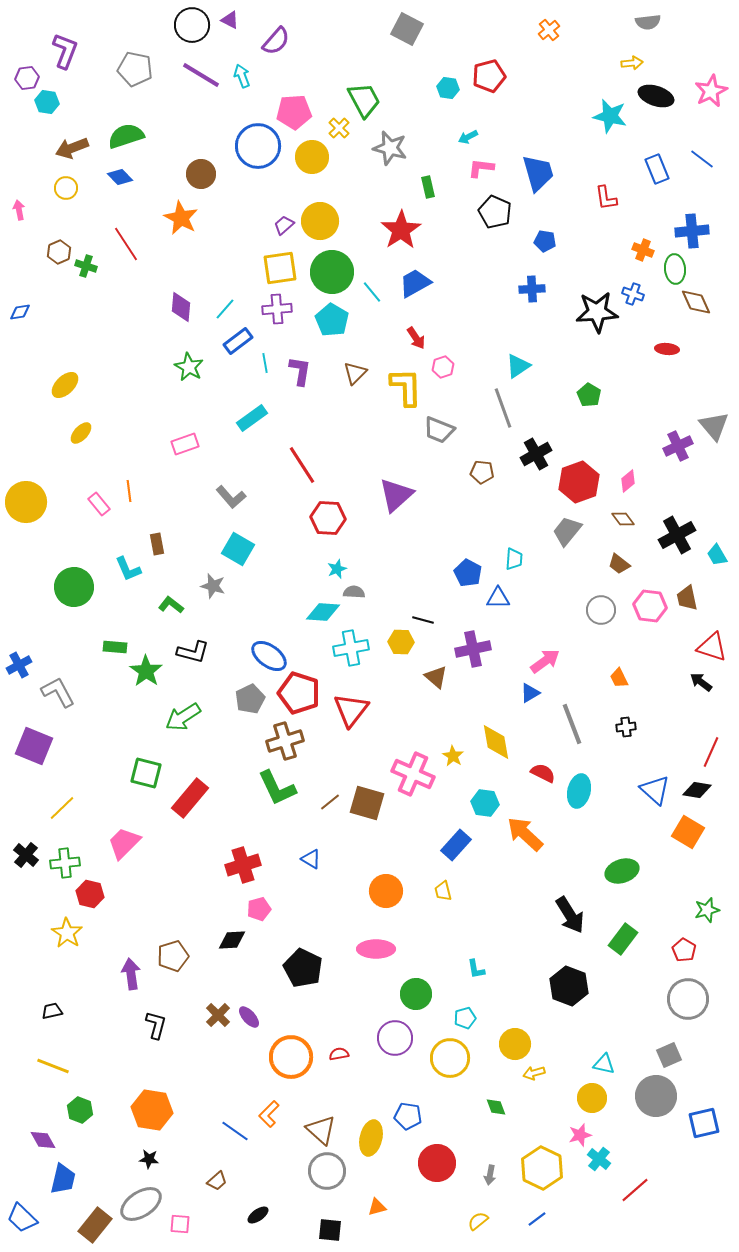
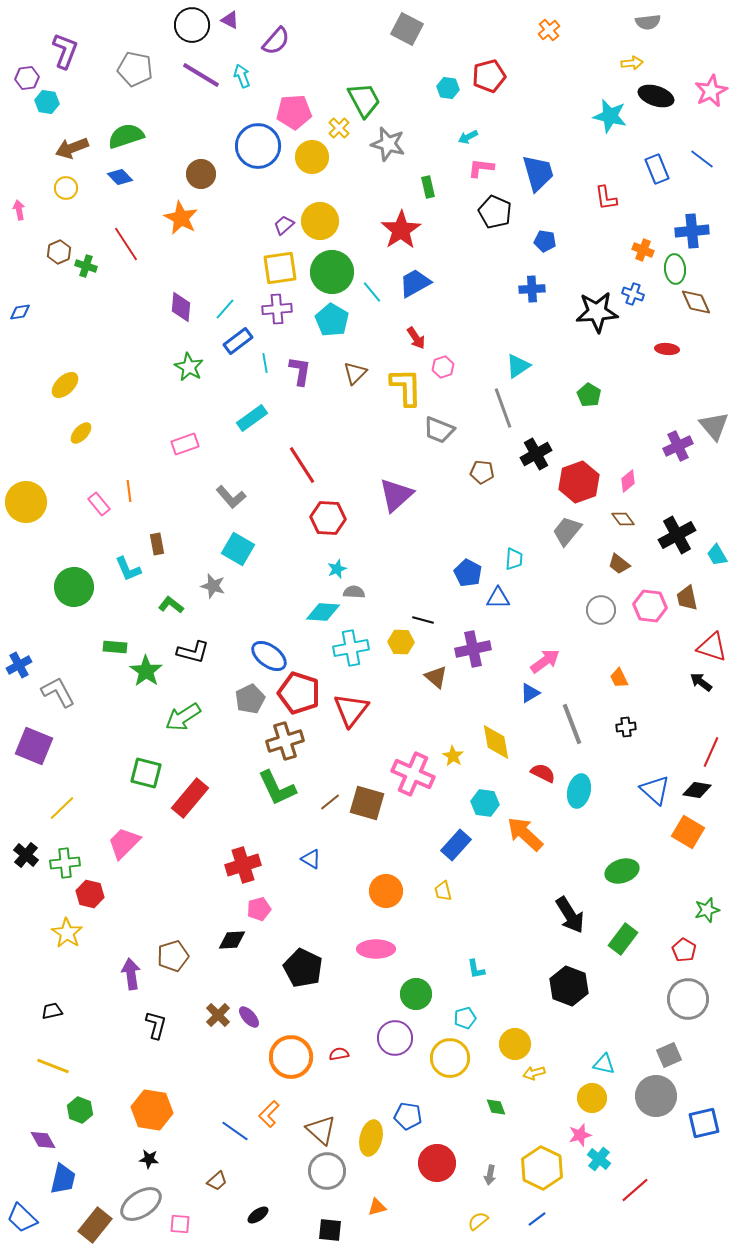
gray star at (390, 148): moved 2 px left, 4 px up
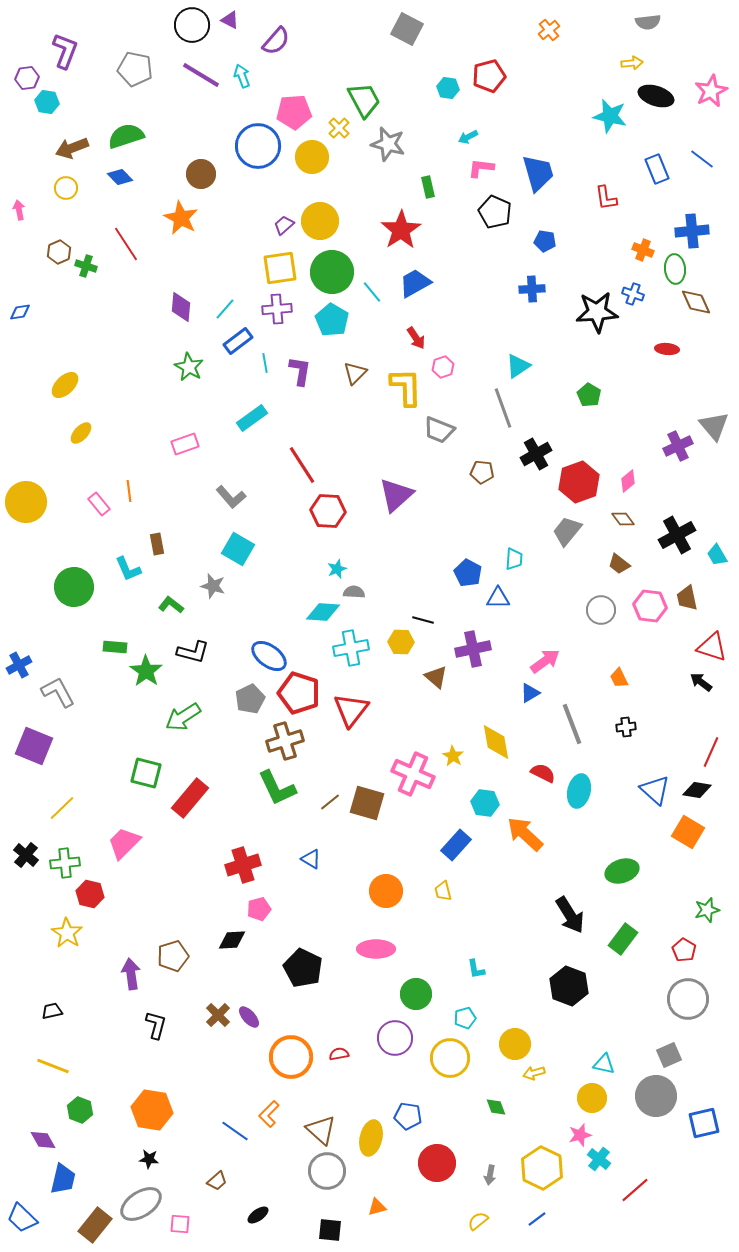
red hexagon at (328, 518): moved 7 px up
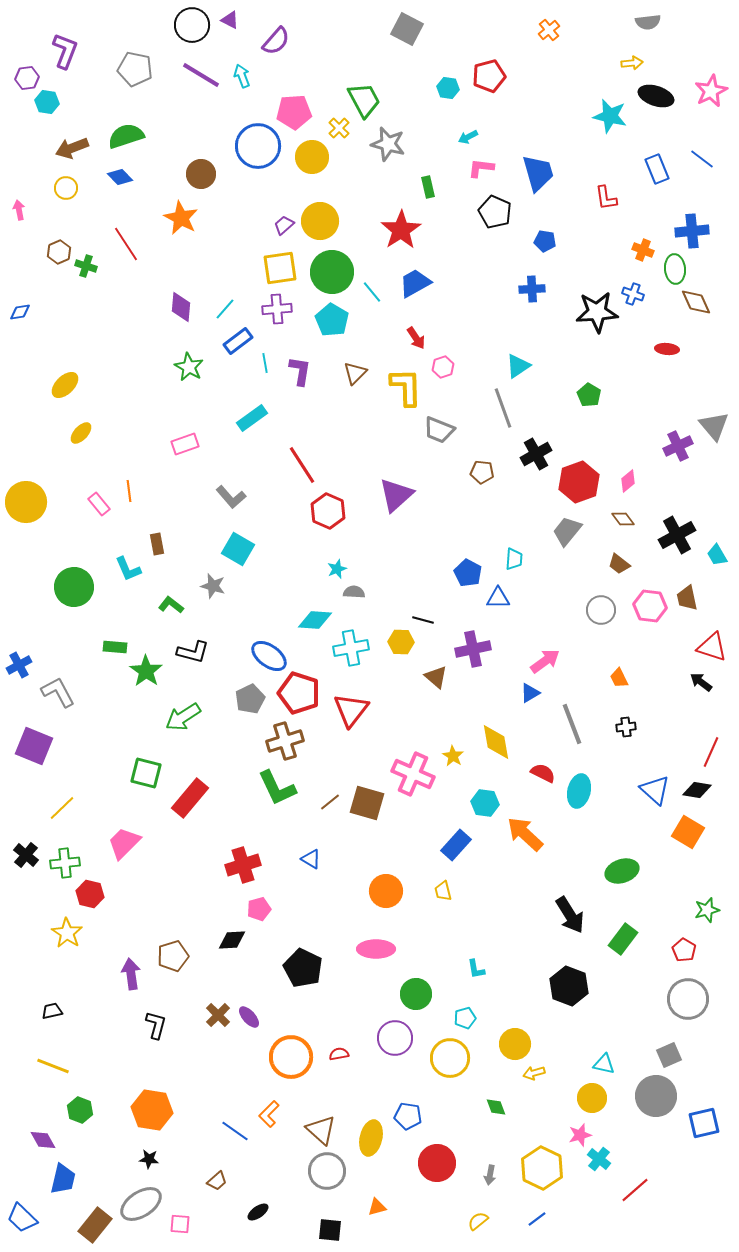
red hexagon at (328, 511): rotated 20 degrees clockwise
cyan diamond at (323, 612): moved 8 px left, 8 px down
black ellipse at (258, 1215): moved 3 px up
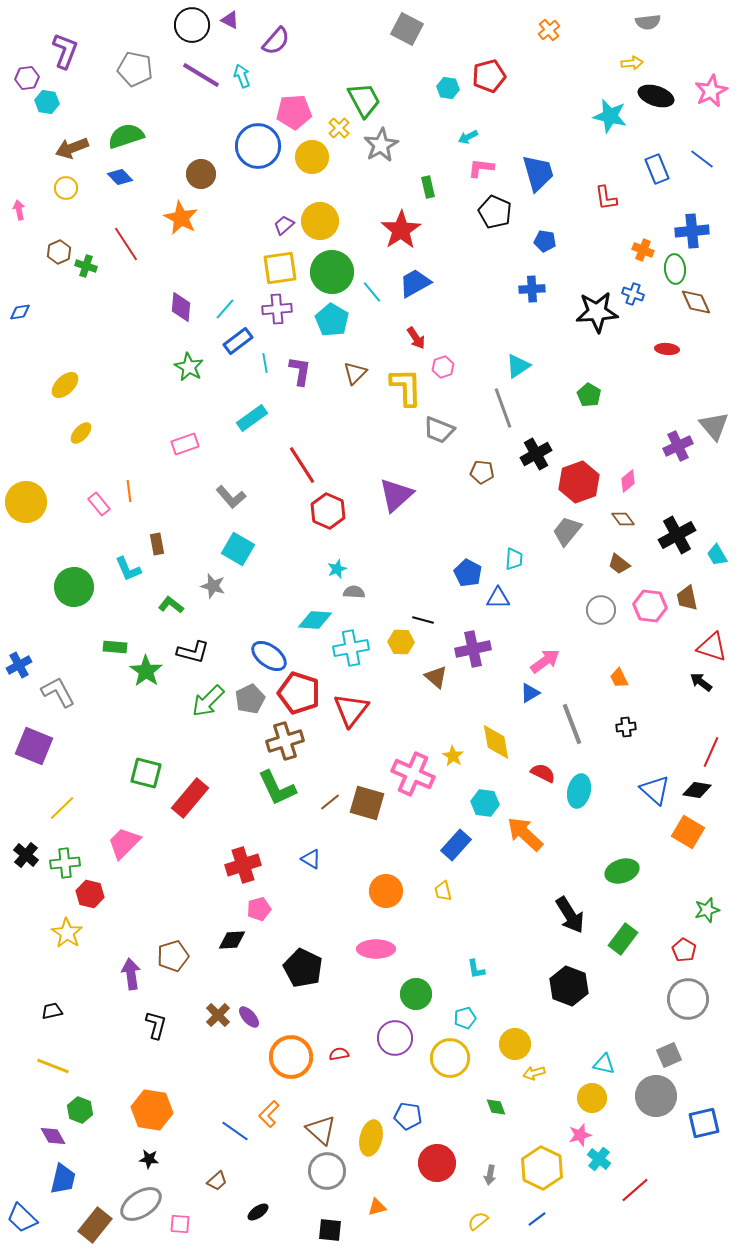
gray star at (388, 144): moved 7 px left, 1 px down; rotated 28 degrees clockwise
green arrow at (183, 717): moved 25 px right, 16 px up; rotated 12 degrees counterclockwise
purple diamond at (43, 1140): moved 10 px right, 4 px up
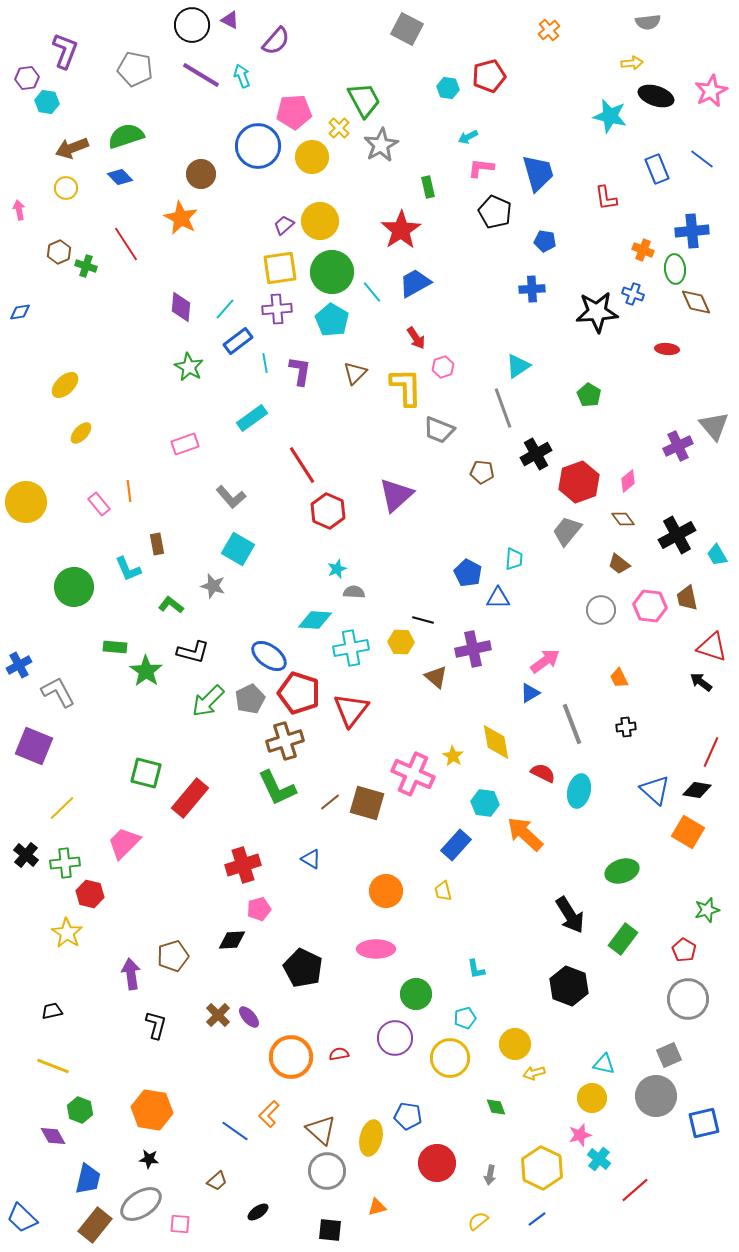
blue trapezoid at (63, 1179): moved 25 px right
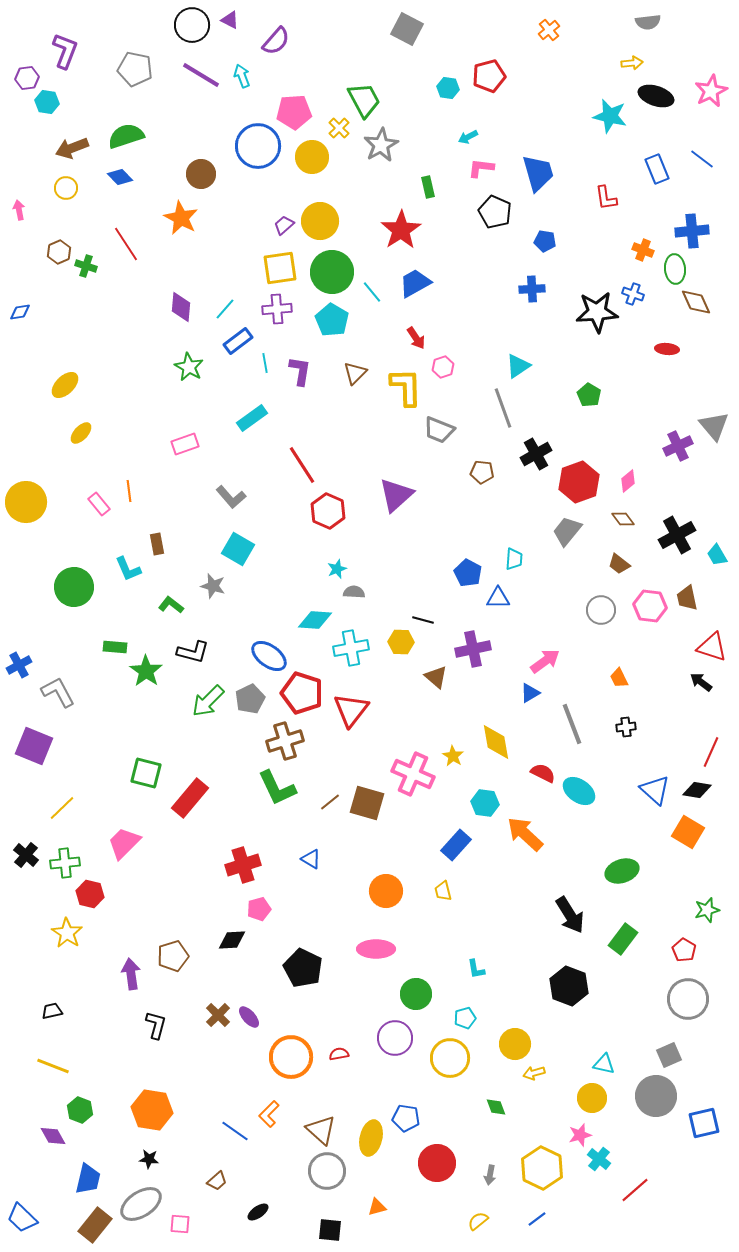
red pentagon at (299, 693): moved 3 px right
cyan ellipse at (579, 791): rotated 68 degrees counterclockwise
blue pentagon at (408, 1116): moved 2 px left, 2 px down
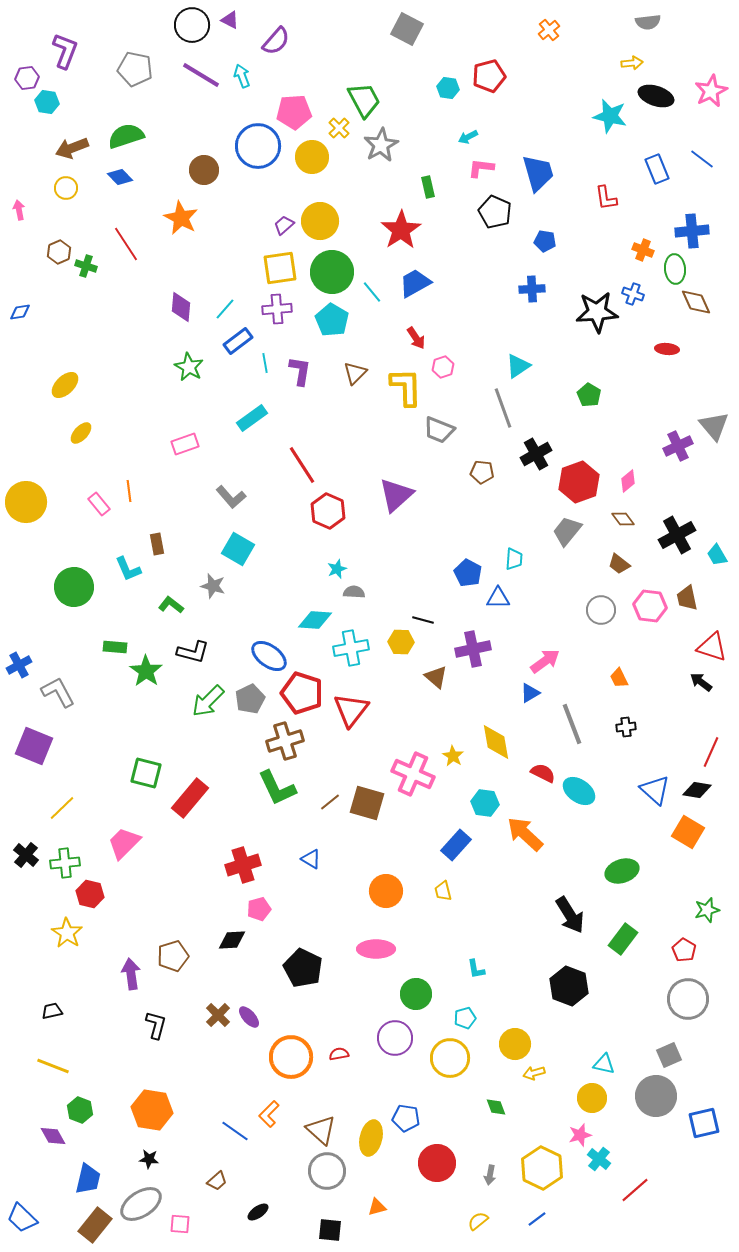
brown circle at (201, 174): moved 3 px right, 4 px up
